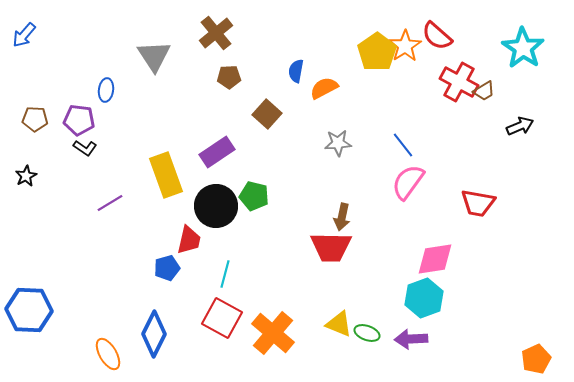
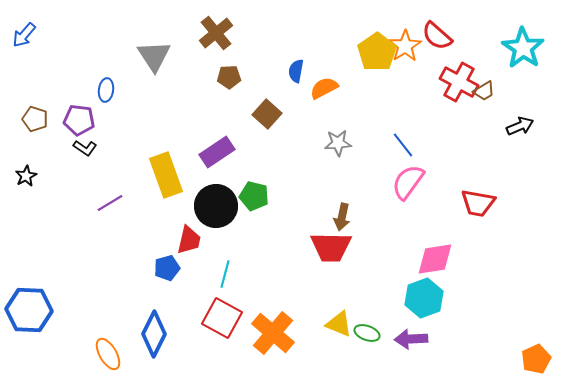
brown pentagon at (35, 119): rotated 15 degrees clockwise
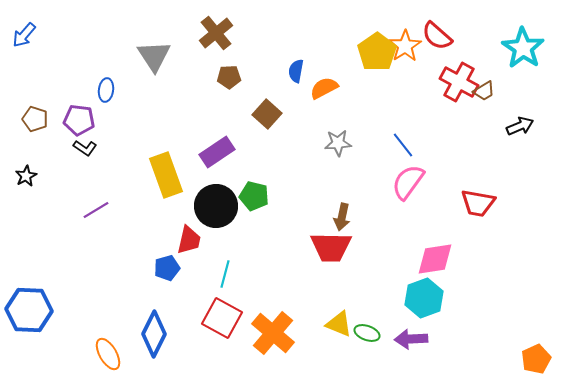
purple line at (110, 203): moved 14 px left, 7 px down
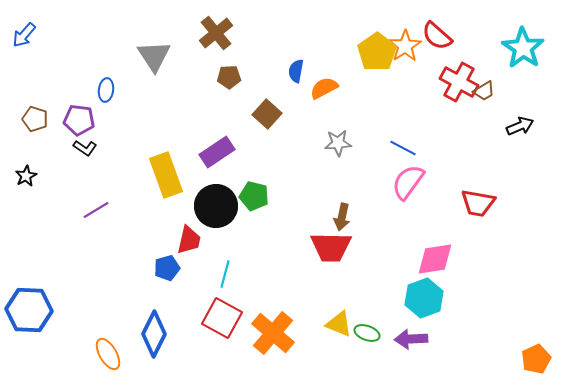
blue line at (403, 145): moved 3 px down; rotated 24 degrees counterclockwise
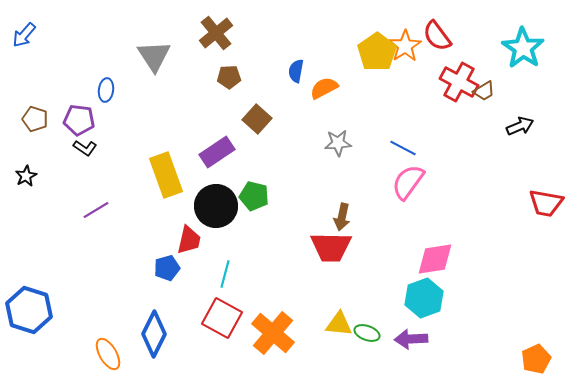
red semicircle at (437, 36): rotated 12 degrees clockwise
brown square at (267, 114): moved 10 px left, 5 px down
red trapezoid at (478, 203): moved 68 px right
blue hexagon at (29, 310): rotated 15 degrees clockwise
yellow triangle at (339, 324): rotated 16 degrees counterclockwise
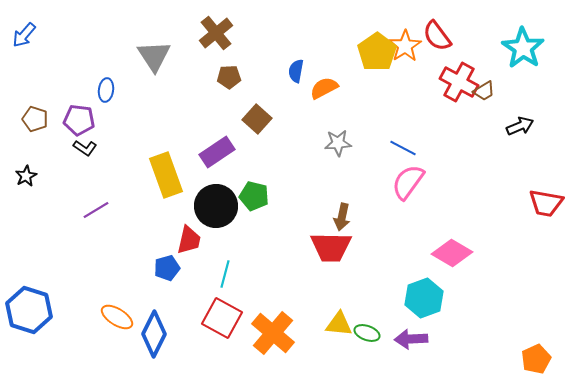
pink diamond at (435, 259): moved 17 px right, 6 px up; rotated 39 degrees clockwise
orange ellipse at (108, 354): moved 9 px right, 37 px up; rotated 28 degrees counterclockwise
